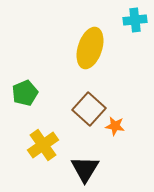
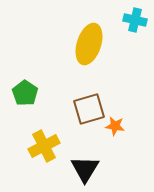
cyan cross: rotated 20 degrees clockwise
yellow ellipse: moved 1 px left, 4 px up
green pentagon: rotated 15 degrees counterclockwise
brown square: rotated 32 degrees clockwise
yellow cross: moved 1 px right, 1 px down; rotated 8 degrees clockwise
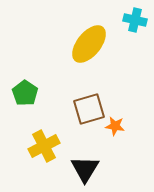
yellow ellipse: rotated 21 degrees clockwise
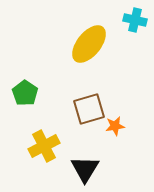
orange star: rotated 18 degrees counterclockwise
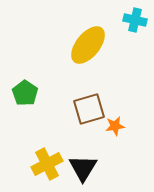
yellow ellipse: moved 1 px left, 1 px down
yellow cross: moved 3 px right, 18 px down
black triangle: moved 2 px left, 1 px up
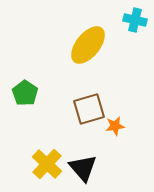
yellow cross: rotated 20 degrees counterclockwise
black triangle: rotated 12 degrees counterclockwise
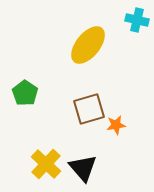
cyan cross: moved 2 px right
orange star: moved 1 px right, 1 px up
yellow cross: moved 1 px left
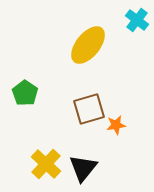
cyan cross: rotated 25 degrees clockwise
black triangle: rotated 20 degrees clockwise
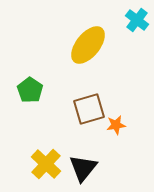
green pentagon: moved 5 px right, 3 px up
